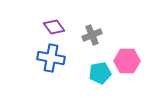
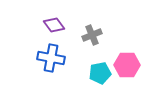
purple diamond: moved 2 px up
pink hexagon: moved 4 px down
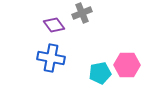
gray cross: moved 10 px left, 22 px up
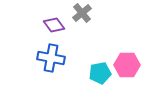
gray cross: rotated 18 degrees counterclockwise
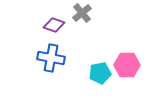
purple diamond: rotated 35 degrees counterclockwise
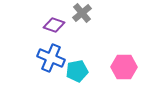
blue cross: rotated 12 degrees clockwise
pink hexagon: moved 3 px left, 2 px down
cyan pentagon: moved 23 px left, 2 px up
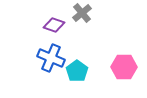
cyan pentagon: rotated 25 degrees counterclockwise
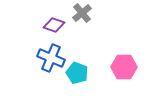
cyan pentagon: moved 2 px down; rotated 15 degrees counterclockwise
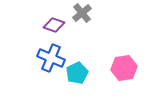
pink hexagon: moved 1 px down; rotated 10 degrees counterclockwise
cyan pentagon: rotated 25 degrees clockwise
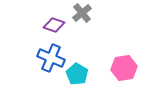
cyan pentagon: moved 1 px down; rotated 15 degrees counterclockwise
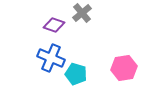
cyan pentagon: moved 1 px left; rotated 15 degrees counterclockwise
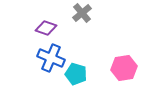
purple diamond: moved 8 px left, 3 px down
